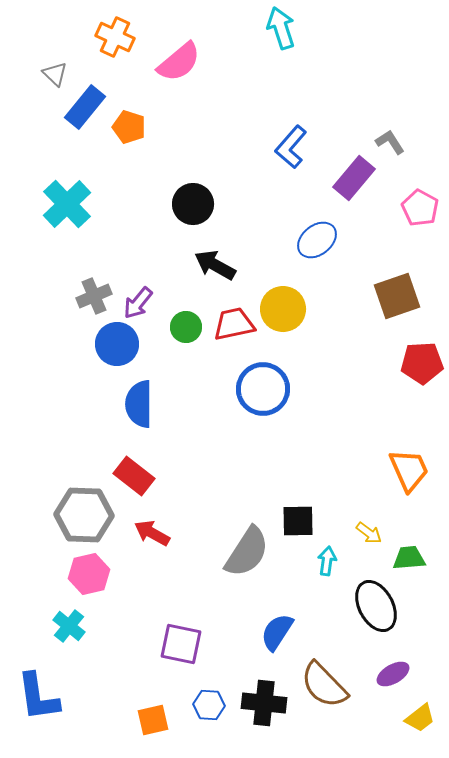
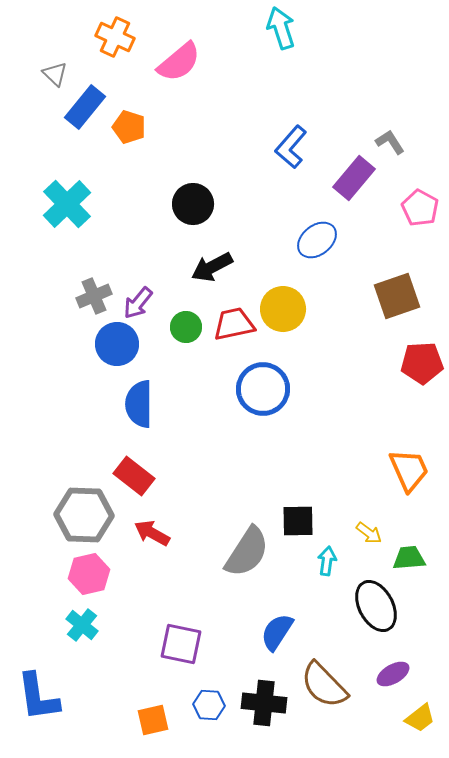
black arrow at (215, 265): moved 3 px left, 2 px down; rotated 57 degrees counterclockwise
cyan cross at (69, 626): moved 13 px right, 1 px up
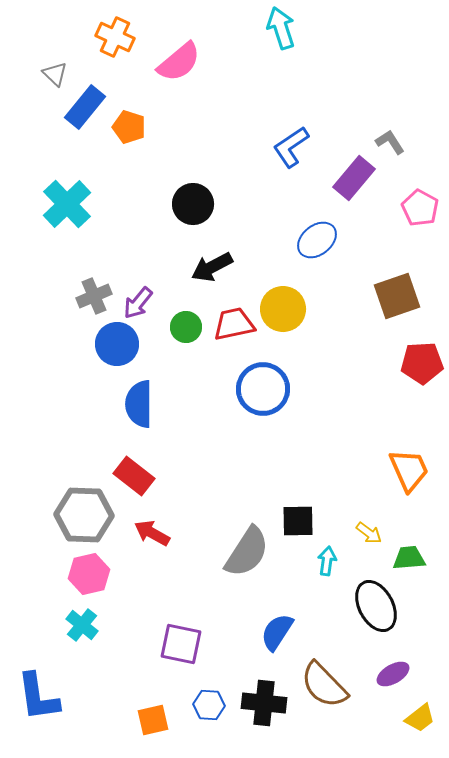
blue L-shape at (291, 147): rotated 15 degrees clockwise
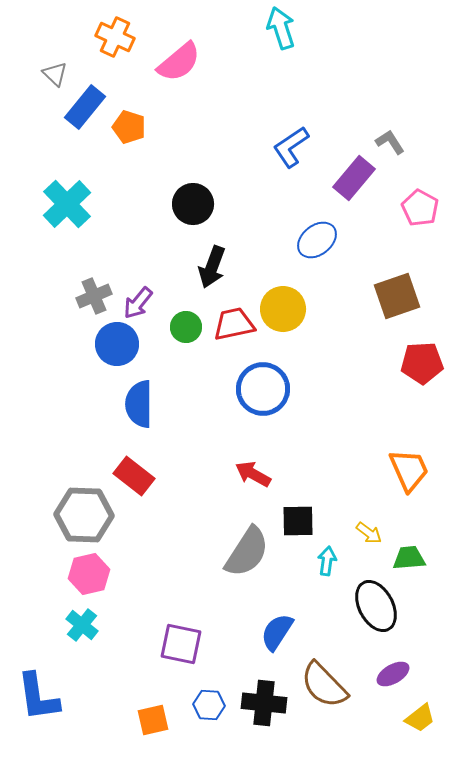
black arrow at (212, 267): rotated 42 degrees counterclockwise
red arrow at (152, 533): moved 101 px right, 59 px up
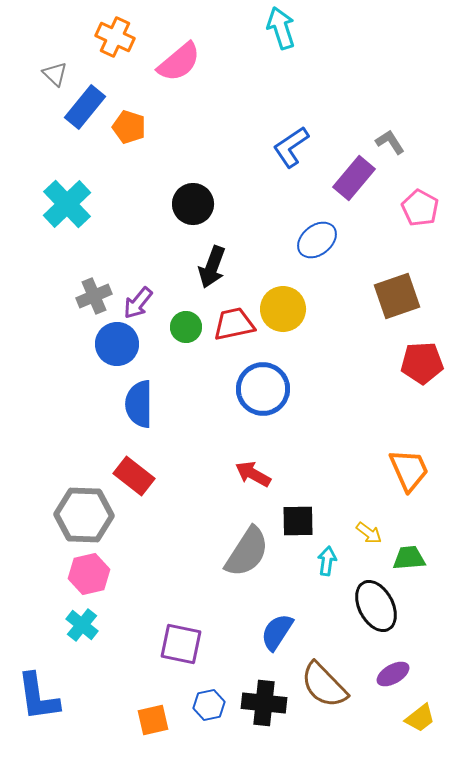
blue hexagon at (209, 705): rotated 16 degrees counterclockwise
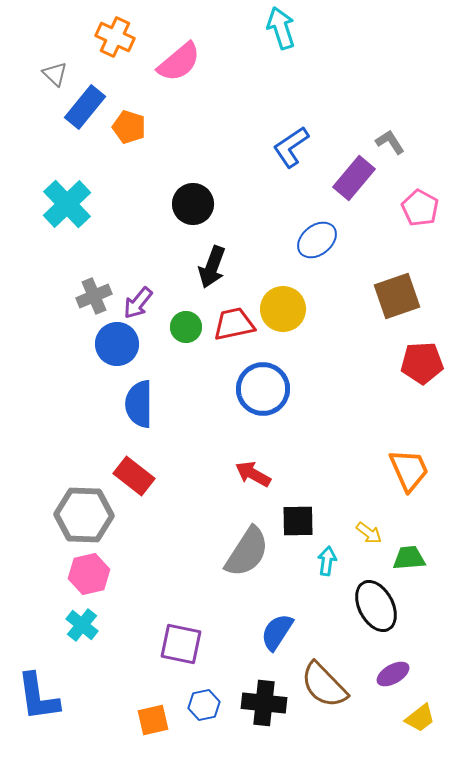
blue hexagon at (209, 705): moved 5 px left
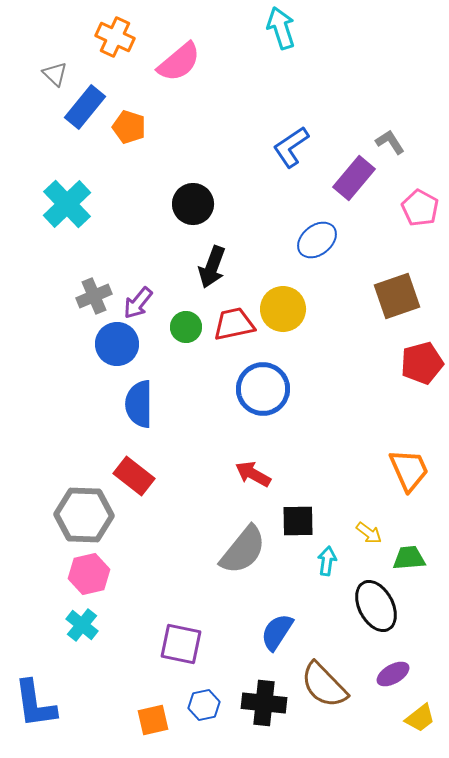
red pentagon at (422, 363): rotated 12 degrees counterclockwise
gray semicircle at (247, 552): moved 4 px left, 2 px up; rotated 6 degrees clockwise
blue L-shape at (38, 697): moved 3 px left, 7 px down
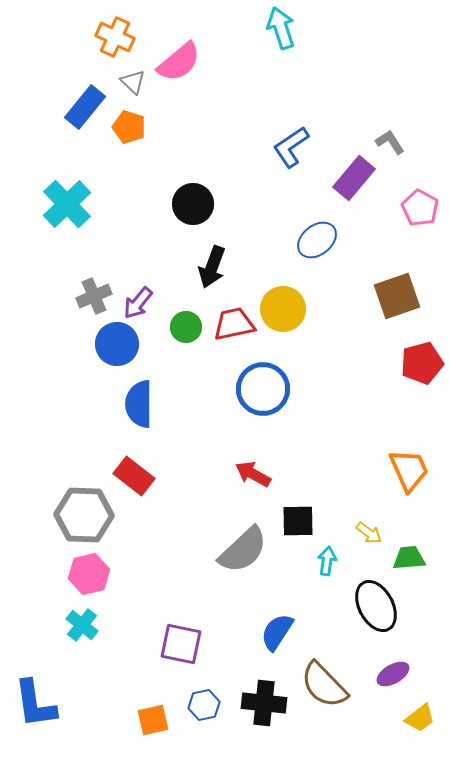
gray triangle at (55, 74): moved 78 px right, 8 px down
gray semicircle at (243, 550): rotated 8 degrees clockwise
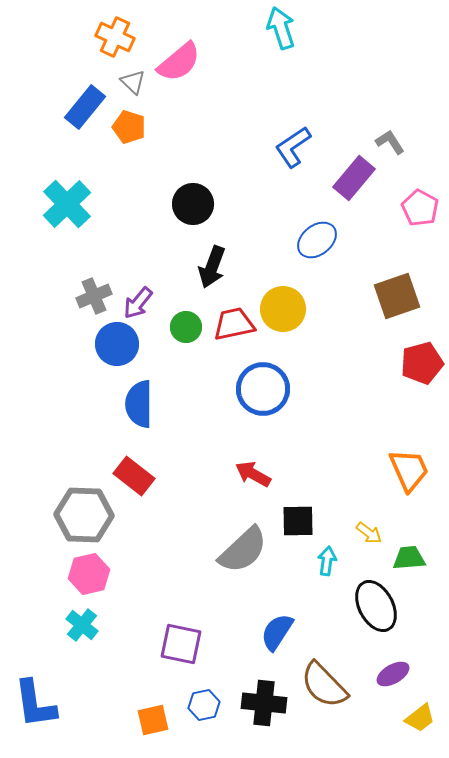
blue L-shape at (291, 147): moved 2 px right
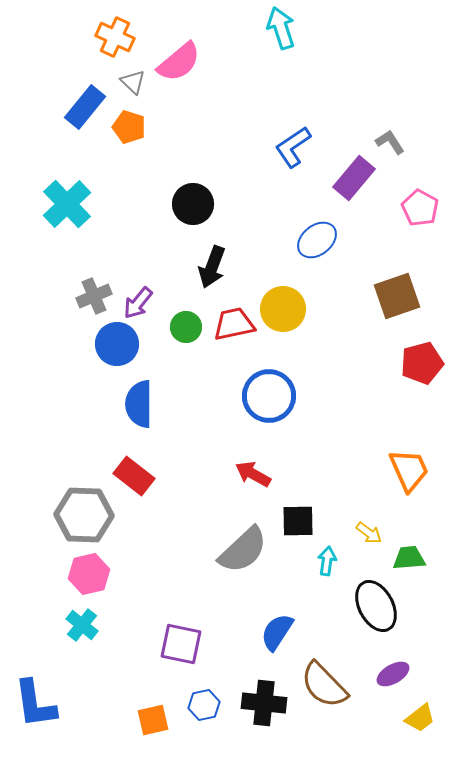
blue circle at (263, 389): moved 6 px right, 7 px down
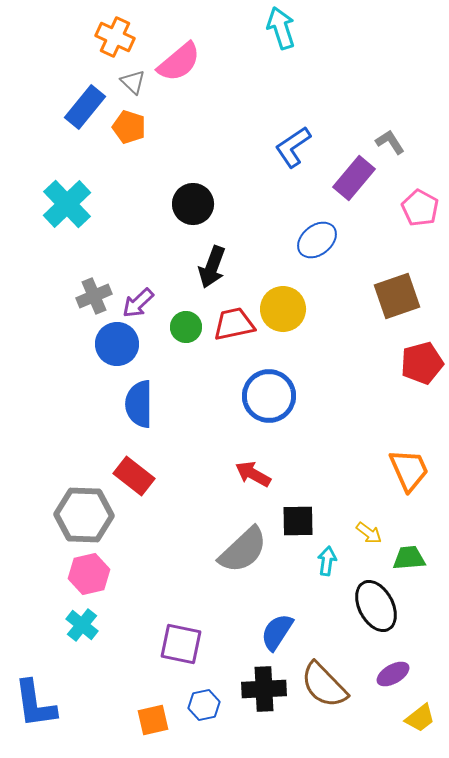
purple arrow at (138, 303): rotated 8 degrees clockwise
black cross at (264, 703): moved 14 px up; rotated 9 degrees counterclockwise
